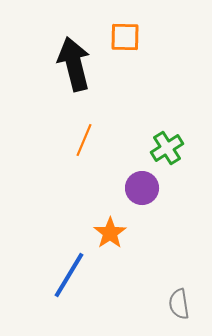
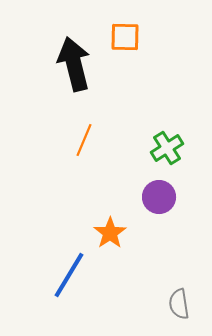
purple circle: moved 17 px right, 9 px down
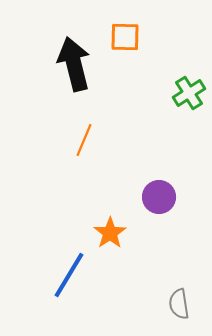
green cross: moved 22 px right, 55 px up
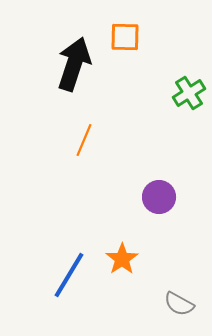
black arrow: rotated 32 degrees clockwise
orange star: moved 12 px right, 26 px down
gray semicircle: rotated 52 degrees counterclockwise
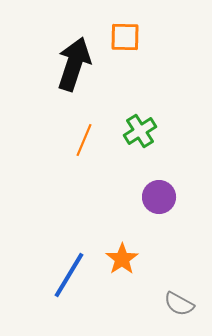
green cross: moved 49 px left, 38 px down
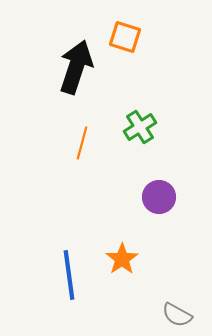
orange square: rotated 16 degrees clockwise
black arrow: moved 2 px right, 3 px down
green cross: moved 4 px up
orange line: moved 2 px left, 3 px down; rotated 8 degrees counterclockwise
blue line: rotated 39 degrees counterclockwise
gray semicircle: moved 2 px left, 11 px down
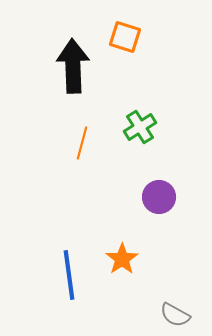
black arrow: moved 3 px left, 1 px up; rotated 20 degrees counterclockwise
gray semicircle: moved 2 px left
